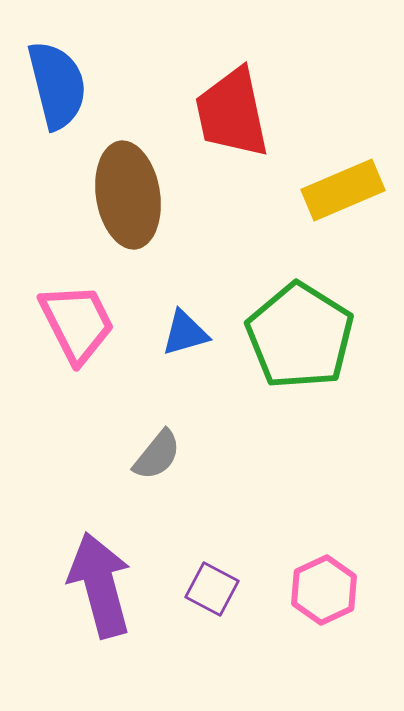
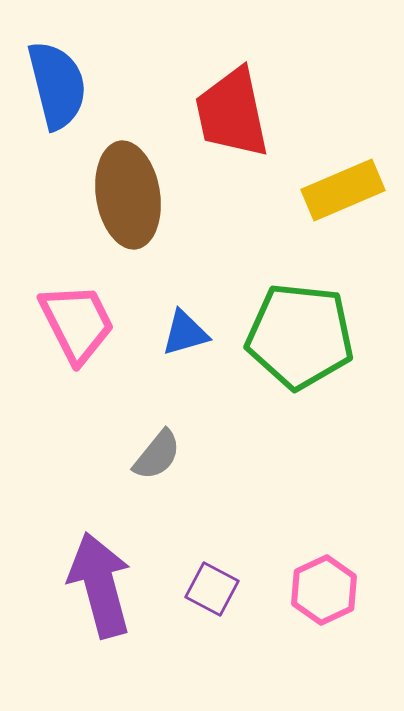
green pentagon: rotated 26 degrees counterclockwise
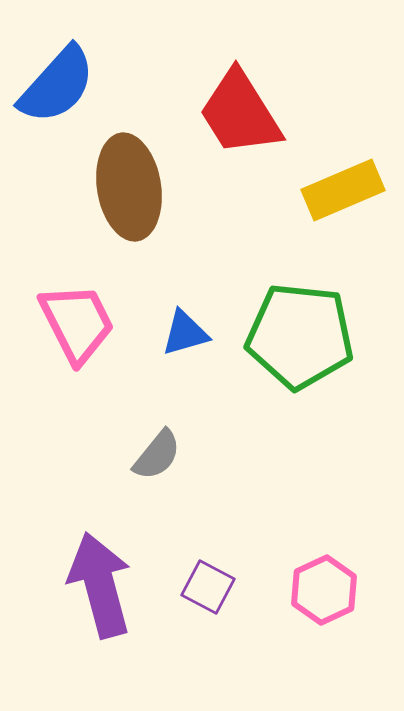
blue semicircle: rotated 56 degrees clockwise
red trapezoid: moved 8 px right; rotated 20 degrees counterclockwise
brown ellipse: moved 1 px right, 8 px up
purple square: moved 4 px left, 2 px up
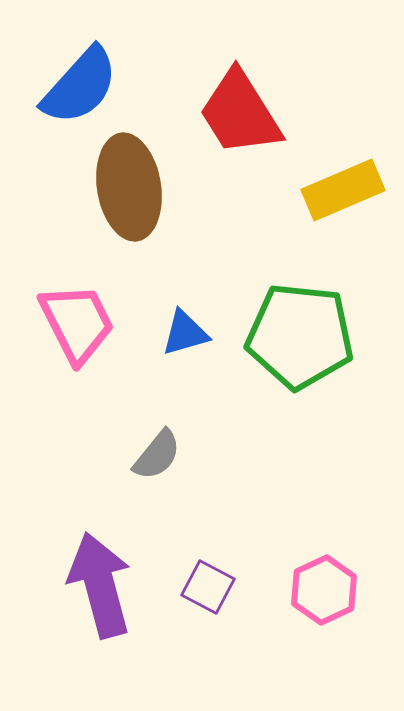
blue semicircle: moved 23 px right, 1 px down
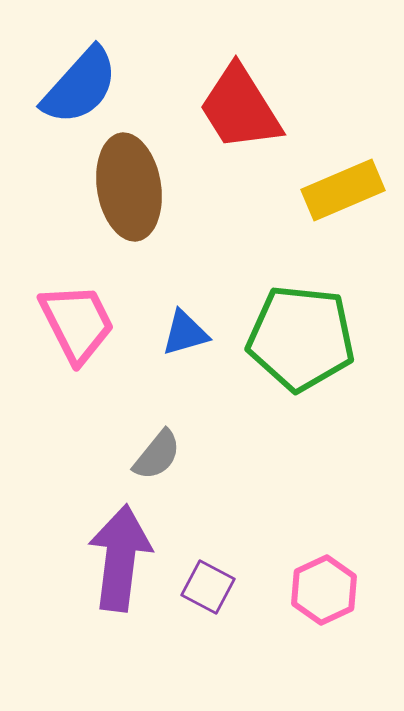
red trapezoid: moved 5 px up
green pentagon: moved 1 px right, 2 px down
purple arrow: moved 20 px right, 27 px up; rotated 22 degrees clockwise
